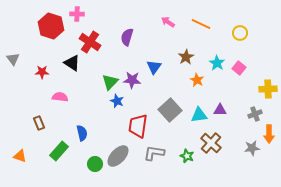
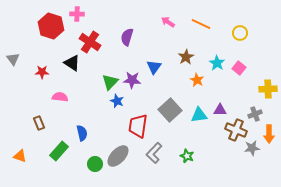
brown cross: moved 25 px right, 13 px up; rotated 20 degrees counterclockwise
gray L-shape: rotated 55 degrees counterclockwise
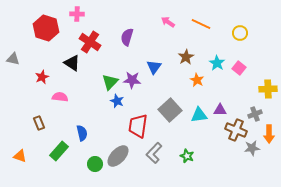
red hexagon: moved 5 px left, 2 px down
gray triangle: rotated 40 degrees counterclockwise
red star: moved 5 px down; rotated 24 degrees counterclockwise
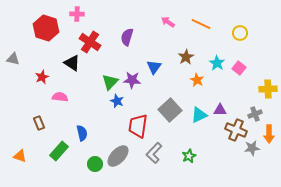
cyan triangle: rotated 18 degrees counterclockwise
green star: moved 2 px right; rotated 24 degrees clockwise
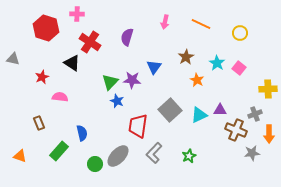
pink arrow: moved 3 px left; rotated 112 degrees counterclockwise
gray star: moved 5 px down
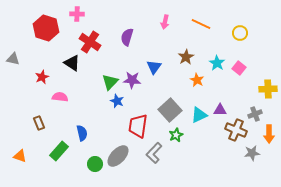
green star: moved 13 px left, 21 px up
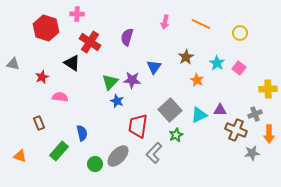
gray triangle: moved 5 px down
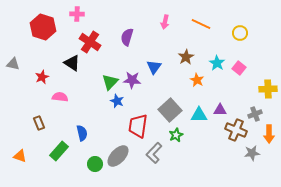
red hexagon: moved 3 px left, 1 px up
cyan triangle: rotated 24 degrees clockwise
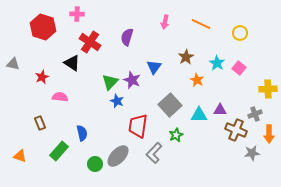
purple star: rotated 18 degrees clockwise
gray square: moved 5 px up
brown rectangle: moved 1 px right
